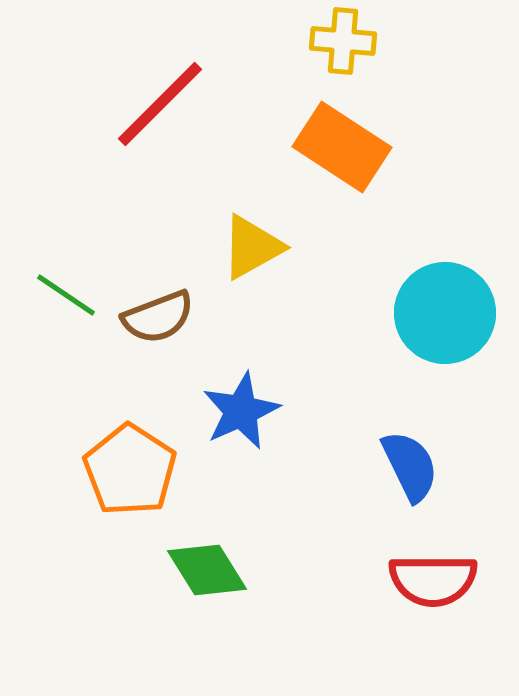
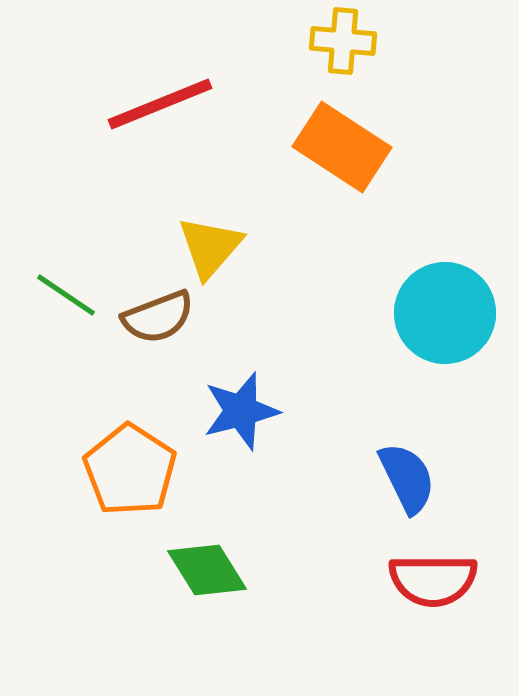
red line: rotated 23 degrees clockwise
yellow triangle: moved 42 px left; rotated 20 degrees counterclockwise
blue star: rotated 10 degrees clockwise
blue semicircle: moved 3 px left, 12 px down
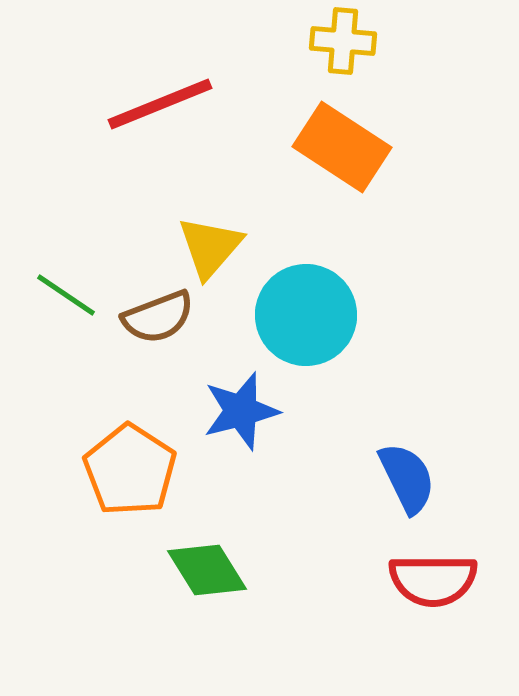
cyan circle: moved 139 px left, 2 px down
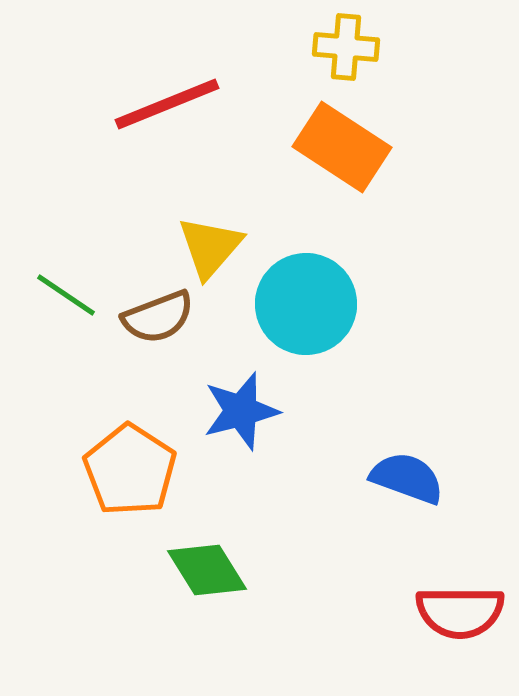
yellow cross: moved 3 px right, 6 px down
red line: moved 7 px right
cyan circle: moved 11 px up
blue semicircle: rotated 44 degrees counterclockwise
red semicircle: moved 27 px right, 32 px down
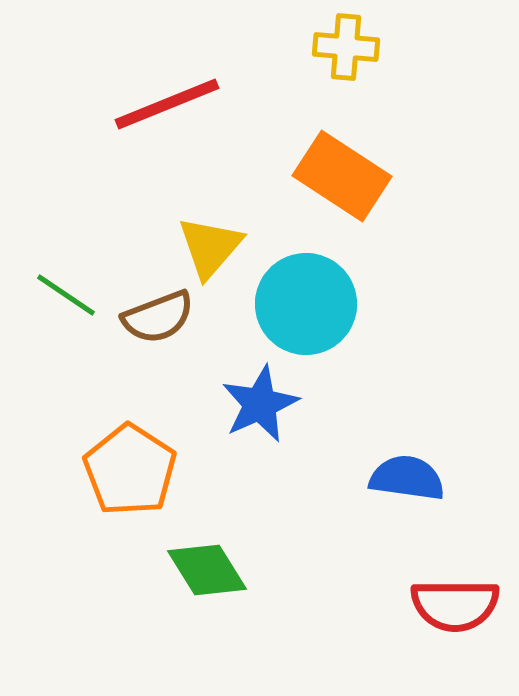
orange rectangle: moved 29 px down
blue star: moved 19 px right, 7 px up; rotated 10 degrees counterclockwise
blue semicircle: rotated 12 degrees counterclockwise
red semicircle: moved 5 px left, 7 px up
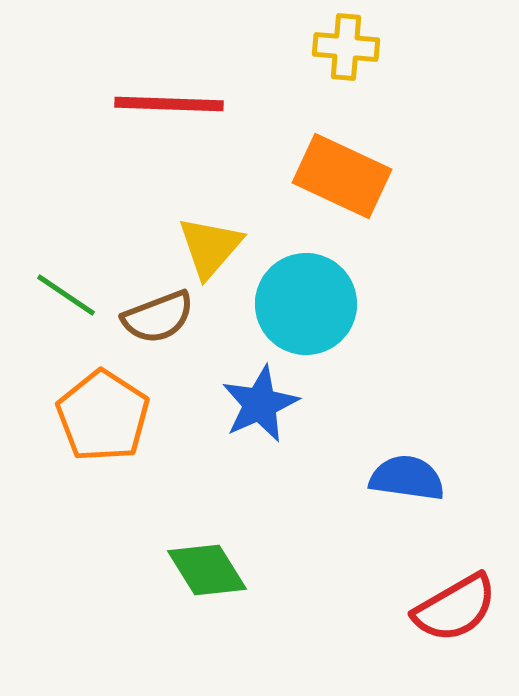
red line: moved 2 px right; rotated 24 degrees clockwise
orange rectangle: rotated 8 degrees counterclockwise
orange pentagon: moved 27 px left, 54 px up
red semicircle: moved 3 px down; rotated 30 degrees counterclockwise
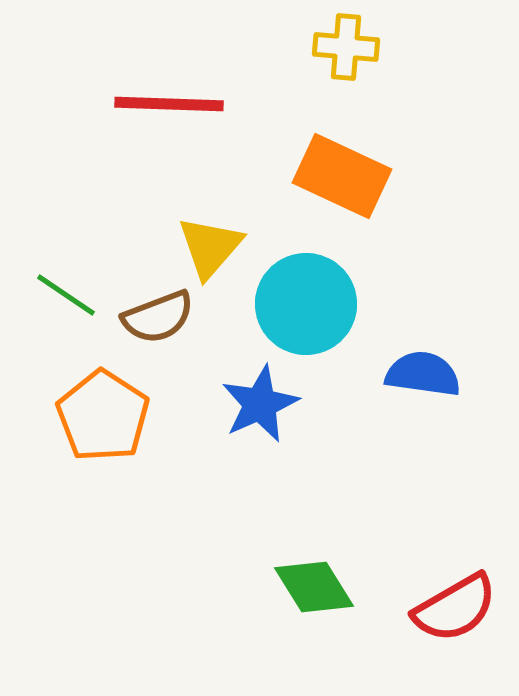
blue semicircle: moved 16 px right, 104 px up
green diamond: moved 107 px right, 17 px down
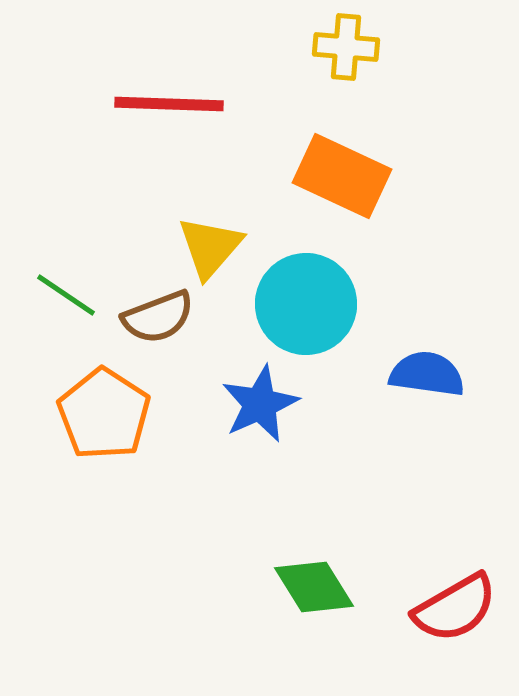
blue semicircle: moved 4 px right
orange pentagon: moved 1 px right, 2 px up
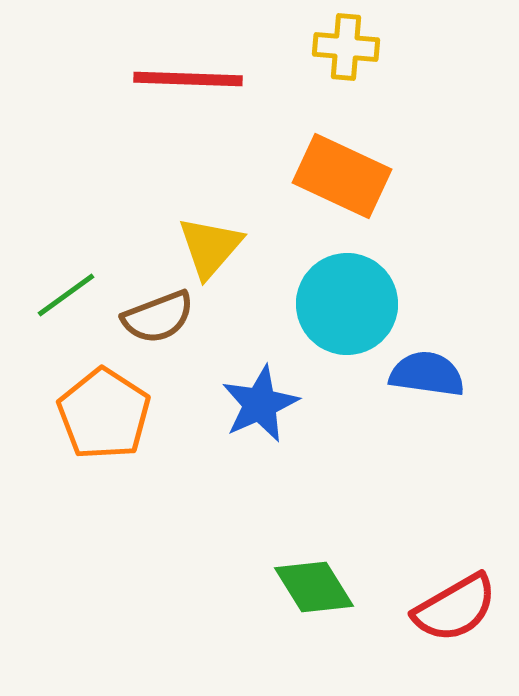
red line: moved 19 px right, 25 px up
green line: rotated 70 degrees counterclockwise
cyan circle: moved 41 px right
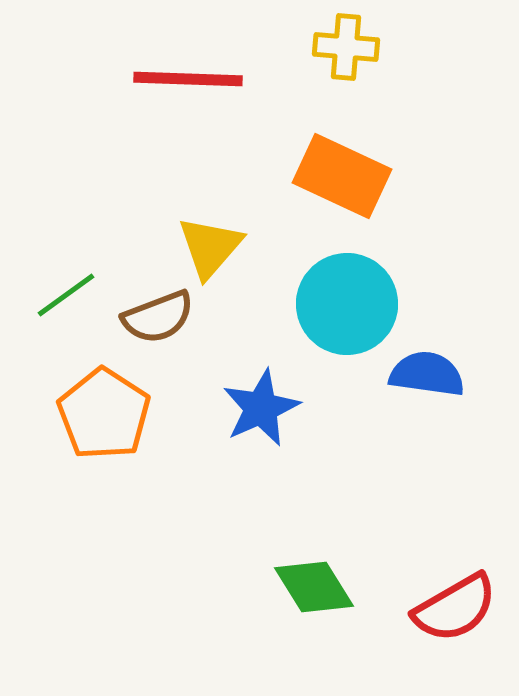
blue star: moved 1 px right, 4 px down
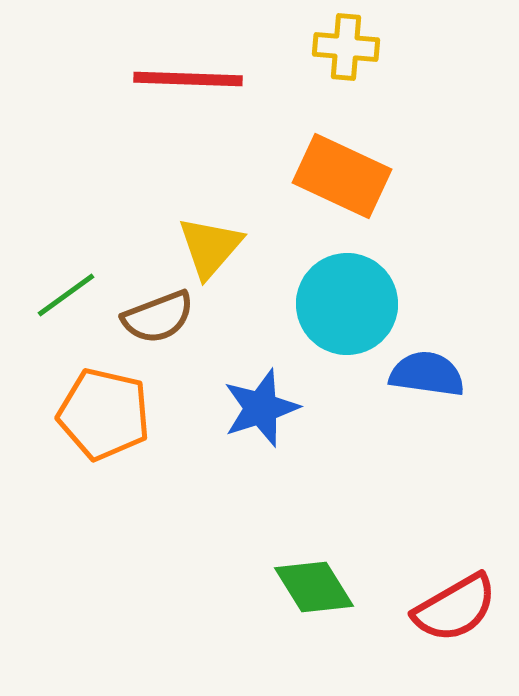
blue star: rotated 6 degrees clockwise
orange pentagon: rotated 20 degrees counterclockwise
